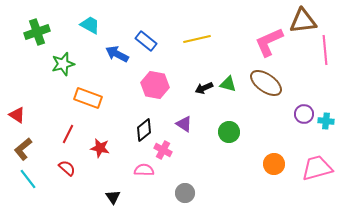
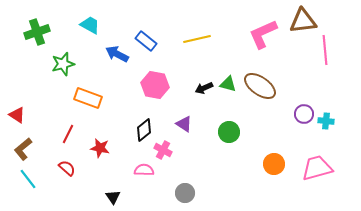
pink L-shape: moved 6 px left, 8 px up
brown ellipse: moved 6 px left, 3 px down
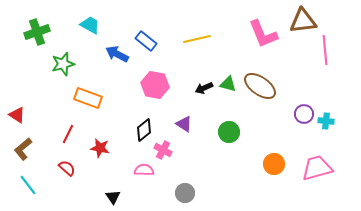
pink L-shape: rotated 88 degrees counterclockwise
cyan line: moved 6 px down
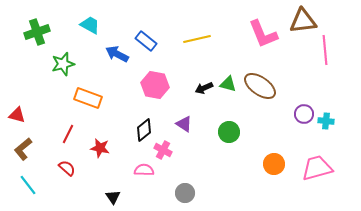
red triangle: rotated 18 degrees counterclockwise
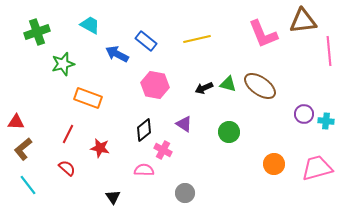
pink line: moved 4 px right, 1 px down
red triangle: moved 1 px left, 7 px down; rotated 12 degrees counterclockwise
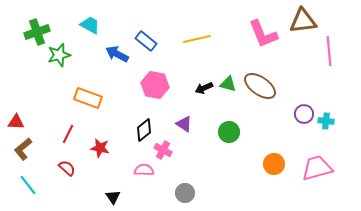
green star: moved 4 px left, 9 px up
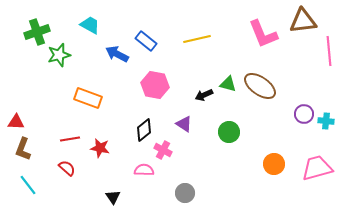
black arrow: moved 7 px down
red line: moved 2 px right, 5 px down; rotated 54 degrees clockwise
brown L-shape: rotated 30 degrees counterclockwise
